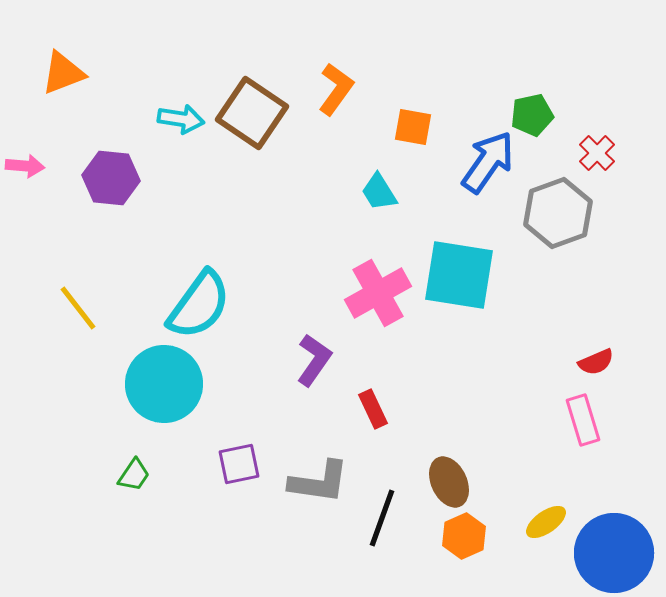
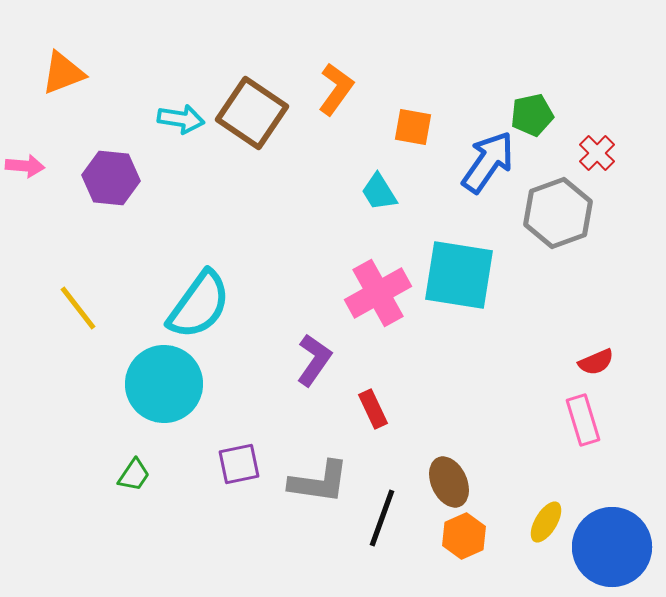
yellow ellipse: rotated 24 degrees counterclockwise
blue circle: moved 2 px left, 6 px up
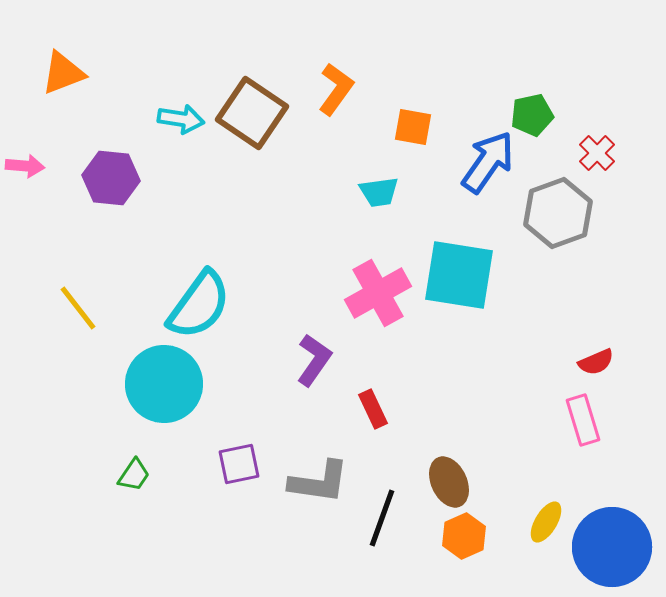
cyan trapezoid: rotated 66 degrees counterclockwise
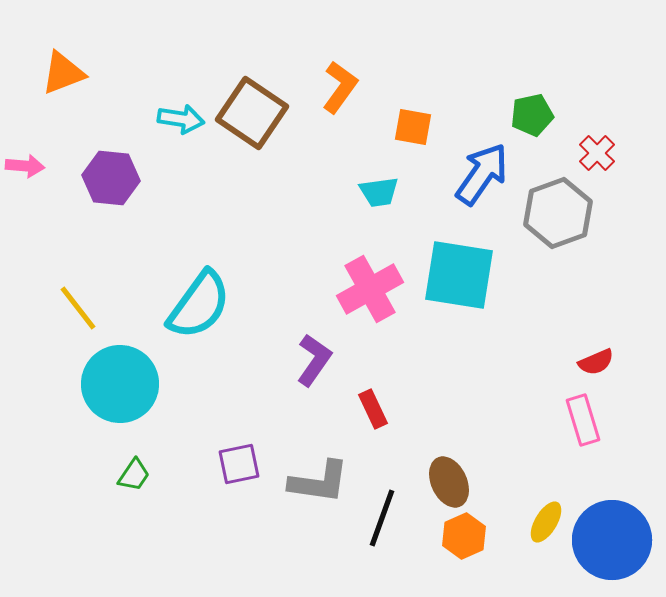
orange L-shape: moved 4 px right, 2 px up
blue arrow: moved 6 px left, 12 px down
pink cross: moved 8 px left, 4 px up
cyan circle: moved 44 px left
blue circle: moved 7 px up
